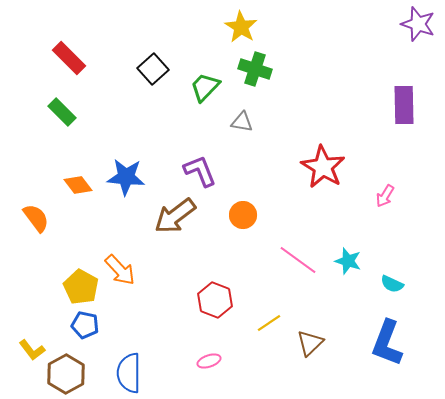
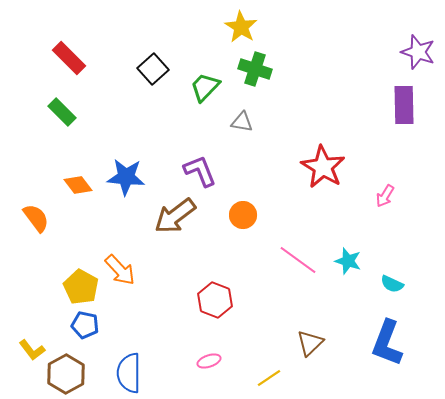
purple star: moved 28 px down
yellow line: moved 55 px down
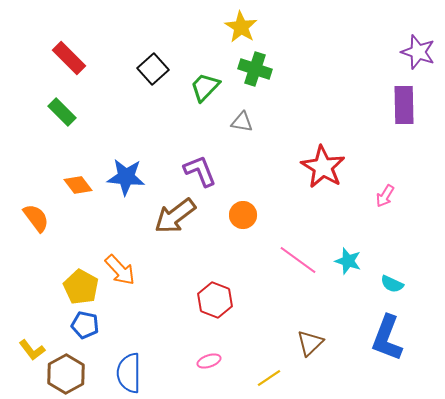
blue L-shape: moved 5 px up
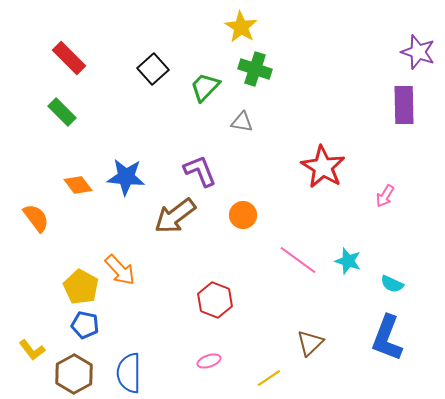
brown hexagon: moved 8 px right
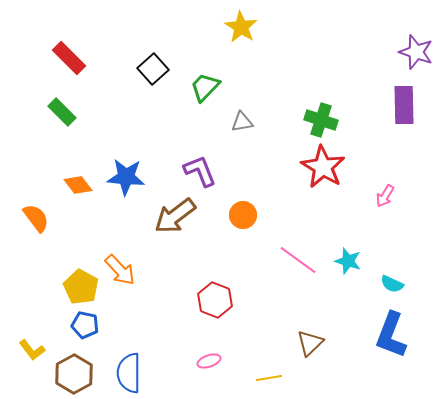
purple star: moved 2 px left
green cross: moved 66 px right, 51 px down
gray triangle: rotated 20 degrees counterclockwise
blue L-shape: moved 4 px right, 3 px up
yellow line: rotated 25 degrees clockwise
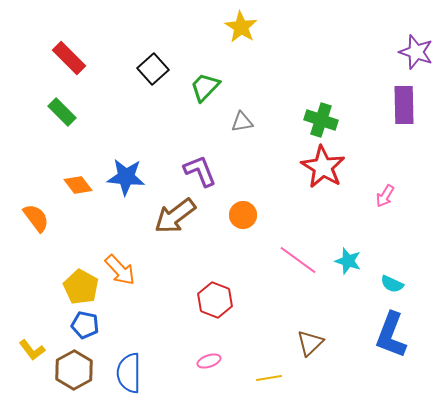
brown hexagon: moved 4 px up
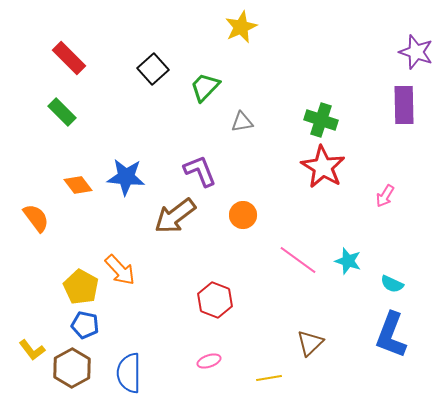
yellow star: rotated 16 degrees clockwise
brown hexagon: moved 2 px left, 2 px up
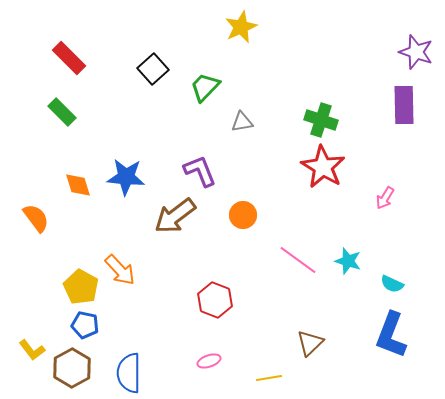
orange diamond: rotated 20 degrees clockwise
pink arrow: moved 2 px down
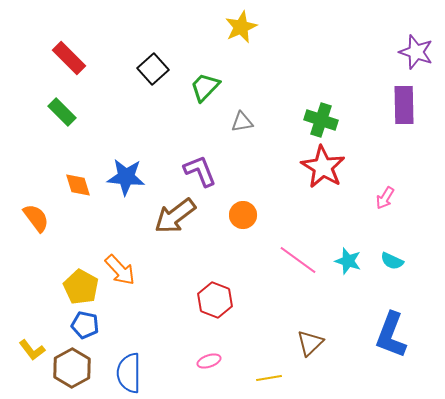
cyan semicircle: moved 23 px up
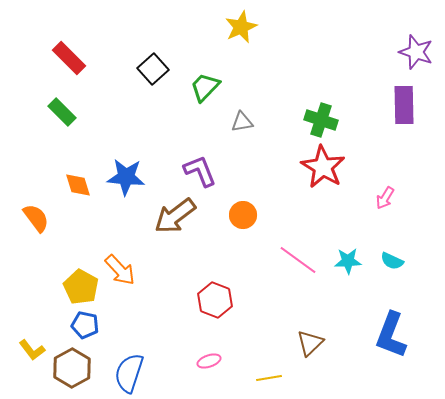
cyan star: rotated 20 degrees counterclockwise
blue semicircle: rotated 18 degrees clockwise
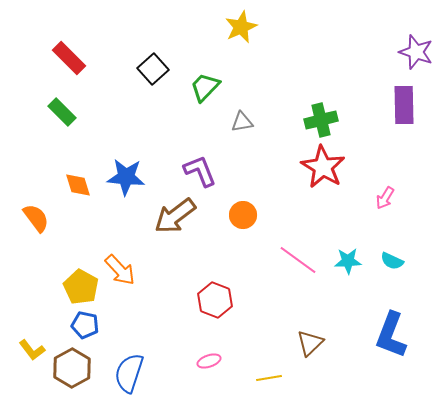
green cross: rotated 32 degrees counterclockwise
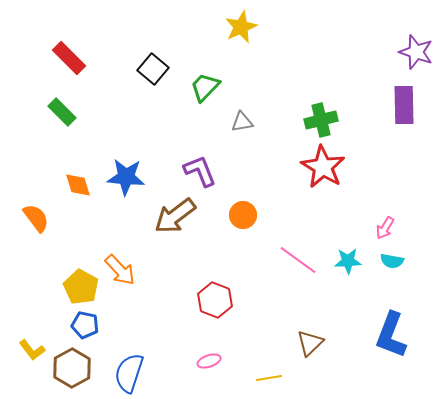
black square: rotated 8 degrees counterclockwise
pink arrow: moved 30 px down
cyan semicircle: rotated 15 degrees counterclockwise
